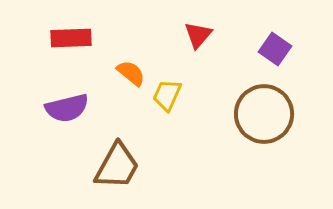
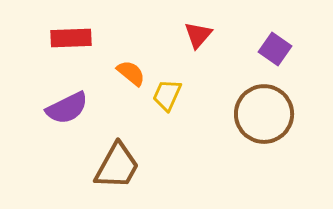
purple semicircle: rotated 12 degrees counterclockwise
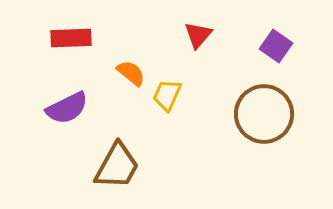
purple square: moved 1 px right, 3 px up
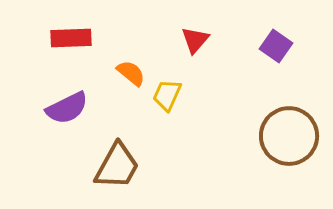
red triangle: moved 3 px left, 5 px down
brown circle: moved 25 px right, 22 px down
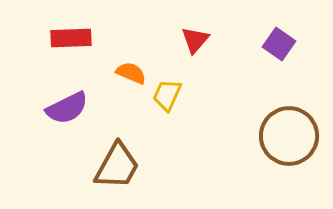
purple square: moved 3 px right, 2 px up
orange semicircle: rotated 16 degrees counterclockwise
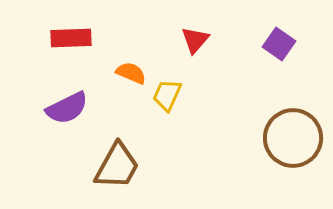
brown circle: moved 4 px right, 2 px down
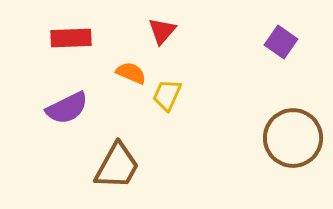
red triangle: moved 33 px left, 9 px up
purple square: moved 2 px right, 2 px up
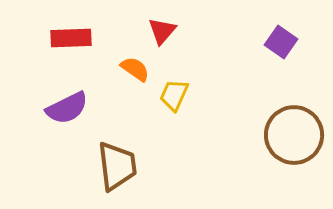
orange semicircle: moved 4 px right, 4 px up; rotated 12 degrees clockwise
yellow trapezoid: moved 7 px right
brown circle: moved 1 px right, 3 px up
brown trapezoid: rotated 36 degrees counterclockwise
